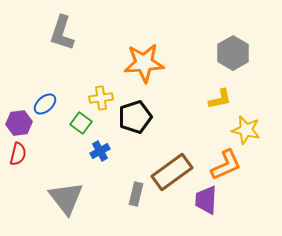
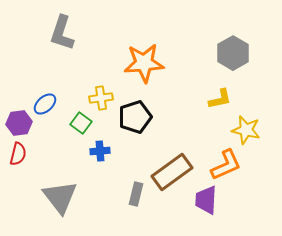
blue cross: rotated 24 degrees clockwise
gray triangle: moved 6 px left, 1 px up
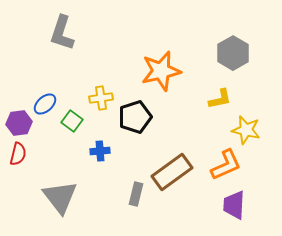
orange star: moved 17 px right, 8 px down; rotated 9 degrees counterclockwise
green square: moved 9 px left, 2 px up
purple trapezoid: moved 28 px right, 5 px down
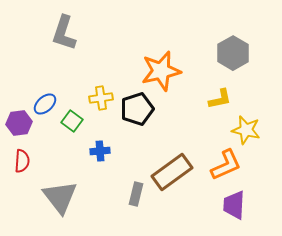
gray L-shape: moved 2 px right
black pentagon: moved 2 px right, 8 px up
red semicircle: moved 4 px right, 7 px down; rotated 10 degrees counterclockwise
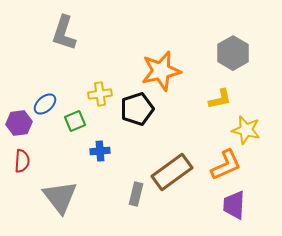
yellow cross: moved 1 px left, 4 px up
green square: moved 3 px right; rotated 30 degrees clockwise
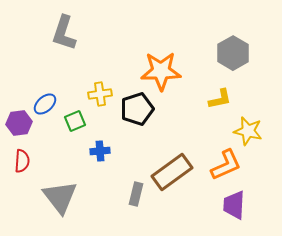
orange star: rotated 12 degrees clockwise
yellow star: moved 2 px right, 1 px down
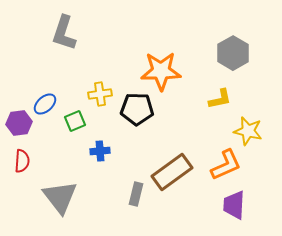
black pentagon: rotated 20 degrees clockwise
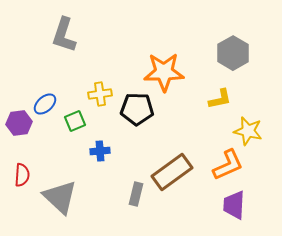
gray L-shape: moved 2 px down
orange star: moved 3 px right, 1 px down
red semicircle: moved 14 px down
orange L-shape: moved 2 px right
gray triangle: rotated 9 degrees counterclockwise
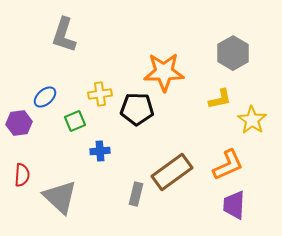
blue ellipse: moved 7 px up
yellow star: moved 4 px right, 11 px up; rotated 20 degrees clockwise
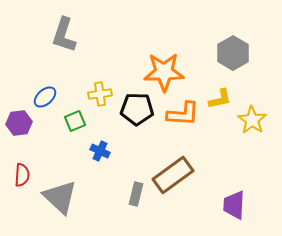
blue cross: rotated 30 degrees clockwise
orange L-shape: moved 45 px left, 51 px up; rotated 28 degrees clockwise
brown rectangle: moved 1 px right, 3 px down
